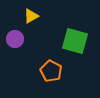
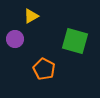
orange pentagon: moved 7 px left, 2 px up
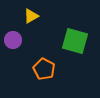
purple circle: moved 2 px left, 1 px down
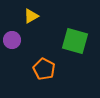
purple circle: moved 1 px left
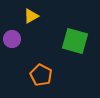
purple circle: moved 1 px up
orange pentagon: moved 3 px left, 6 px down
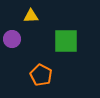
yellow triangle: rotated 28 degrees clockwise
green square: moved 9 px left; rotated 16 degrees counterclockwise
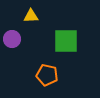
orange pentagon: moved 6 px right; rotated 15 degrees counterclockwise
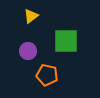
yellow triangle: rotated 35 degrees counterclockwise
purple circle: moved 16 px right, 12 px down
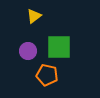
yellow triangle: moved 3 px right
green square: moved 7 px left, 6 px down
